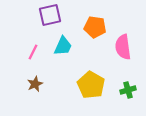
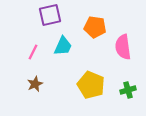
yellow pentagon: rotated 8 degrees counterclockwise
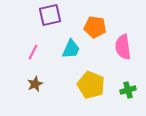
cyan trapezoid: moved 8 px right, 3 px down
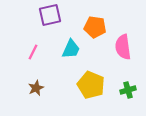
brown star: moved 1 px right, 4 px down
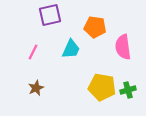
yellow pentagon: moved 11 px right, 2 px down; rotated 12 degrees counterclockwise
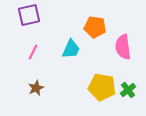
purple square: moved 21 px left
green cross: rotated 21 degrees counterclockwise
